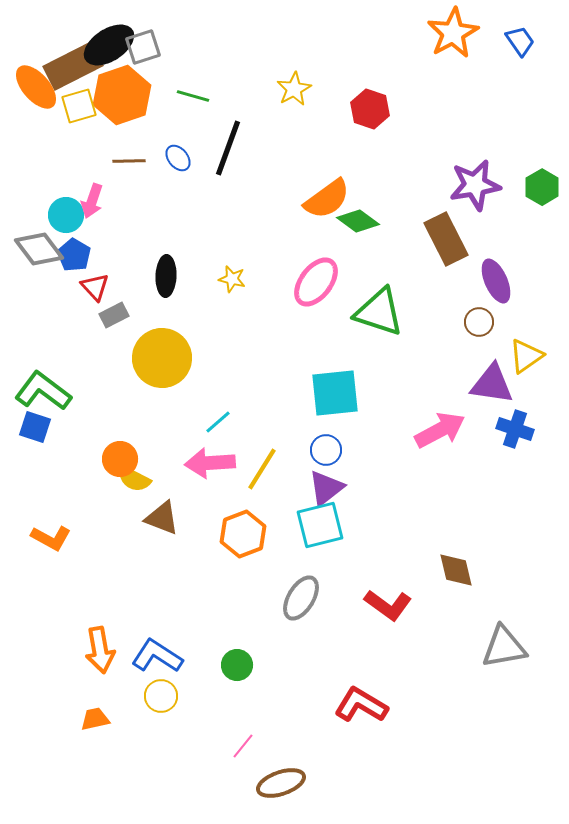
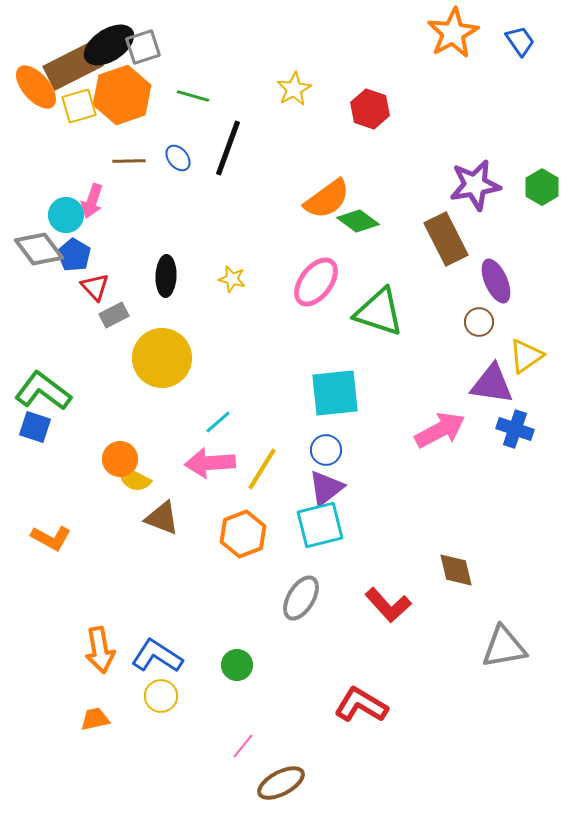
red L-shape at (388, 605): rotated 12 degrees clockwise
brown ellipse at (281, 783): rotated 9 degrees counterclockwise
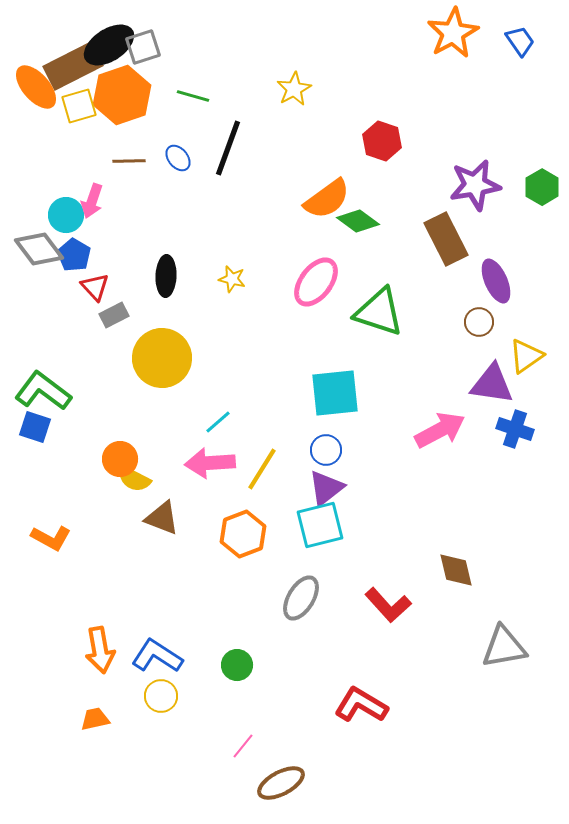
red hexagon at (370, 109): moved 12 px right, 32 px down
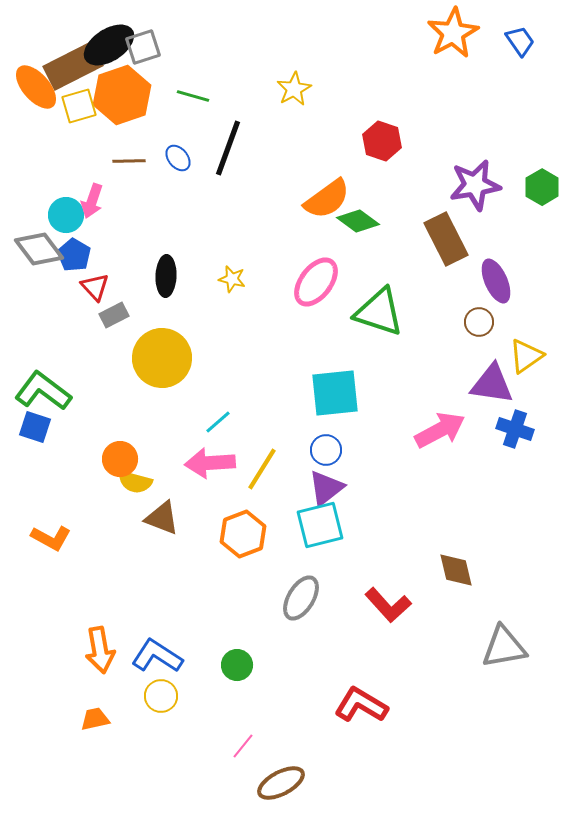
yellow semicircle at (134, 479): moved 1 px right, 3 px down; rotated 12 degrees counterclockwise
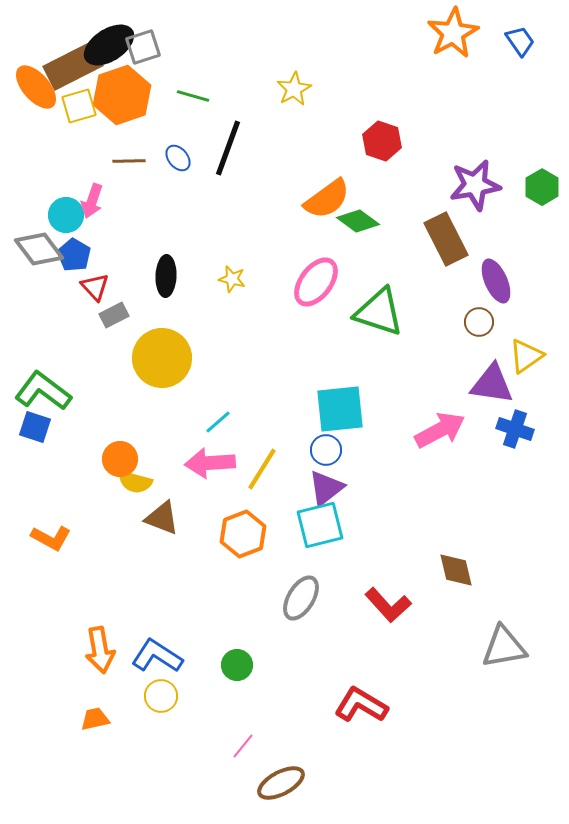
cyan square at (335, 393): moved 5 px right, 16 px down
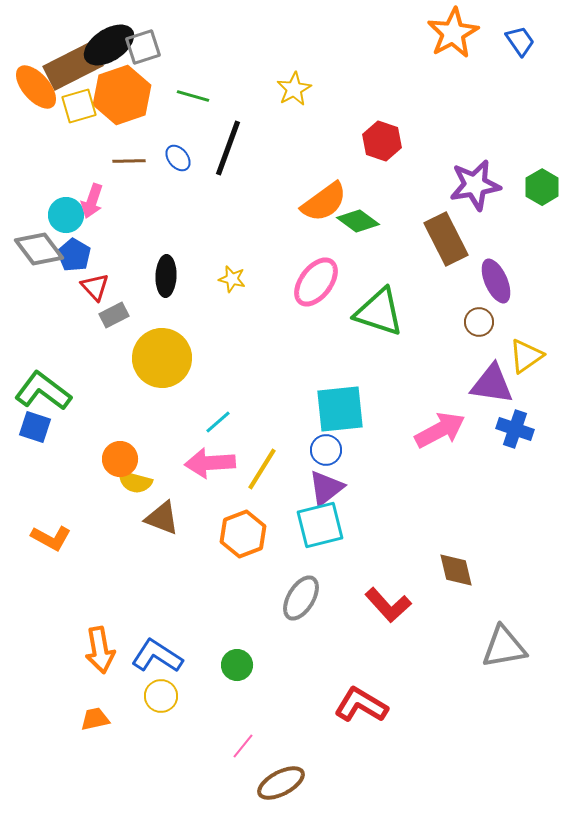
orange semicircle at (327, 199): moved 3 px left, 3 px down
